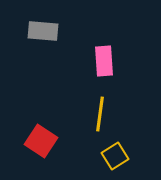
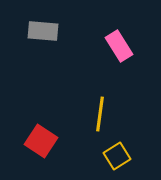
pink rectangle: moved 15 px right, 15 px up; rotated 28 degrees counterclockwise
yellow square: moved 2 px right
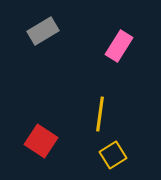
gray rectangle: rotated 36 degrees counterclockwise
pink rectangle: rotated 64 degrees clockwise
yellow square: moved 4 px left, 1 px up
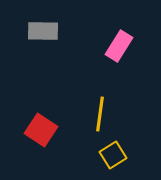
gray rectangle: rotated 32 degrees clockwise
red square: moved 11 px up
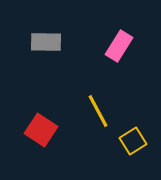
gray rectangle: moved 3 px right, 11 px down
yellow line: moved 2 px left, 3 px up; rotated 36 degrees counterclockwise
yellow square: moved 20 px right, 14 px up
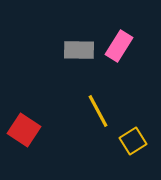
gray rectangle: moved 33 px right, 8 px down
red square: moved 17 px left
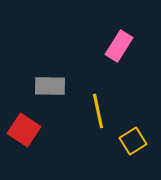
gray rectangle: moved 29 px left, 36 px down
yellow line: rotated 16 degrees clockwise
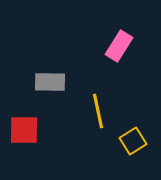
gray rectangle: moved 4 px up
red square: rotated 32 degrees counterclockwise
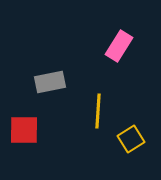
gray rectangle: rotated 12 degrees counterclockwise
yellow line: rotated 16 degrees clockwise
yellow square: moved 2 px left, 2 px up
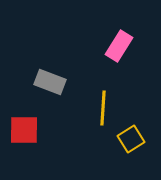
gray rectangle: rotated 32 degrees clockwise
yellow line: moved 5 px right, 3 px up
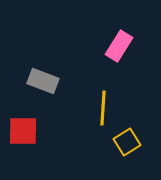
gray rectangle: moved 7 px left, 1 px up
red square: moved 1 px left, 1 px down
yellow square: moved 4 px left, 3 px down
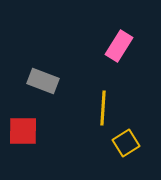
yellow square: moved 1 px left, 1 px down
